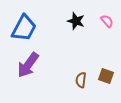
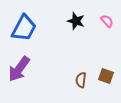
purple arrow: moved 9 px left, 4 px down
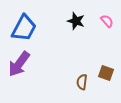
purple arrow: moved 5 px up
brown square: moved 3 px up
brown semicircle: moved 1 px right, 2 px down
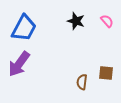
brown square: rotated 14 degrees counterclockwise
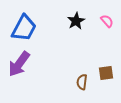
black star: rotated 24 degrees clockwise
brown square: rotated 14 degrees counterclockwise
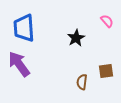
black star: moved 17 px down
blue trapezoid: rotated 148 degrees clockwise
purple arrow: rotated 108 degrees clockwise
brown square: moved 2 px up
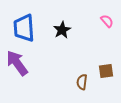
black star: moved 14 px left, 8 px up
purple arrow: moved 2 px left, 1 px up
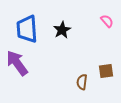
blue trapezoid: moved 3 px right, 1 px down
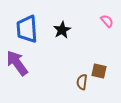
brown square: moved 7 px left; rotated 21 degrees clockwise
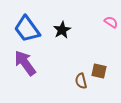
pink semicircle: moved 4 px right, 1 px down; rotated 16 degrees counterclockwise
blue trapezoid: rotated 32 degrees counterclockwise
purple arrow: moved 8 px right
brown semicircle: moved 1 px left, 1 px up; rotated 21 degrees counterclockwise
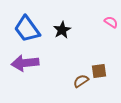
purple arrow: rotated 60 degrees counterclockwise
brown square: rotated 21 degrees counterclockwise
brown semicircle: rotated 70 degrees clockwise
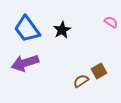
purple arrow: rotated 12 degrees counterclockwise
brown square: rotated 21 degrees counterclockwise
